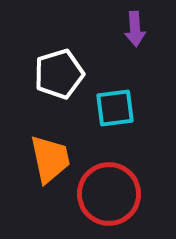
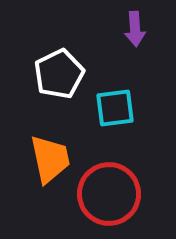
white pentagon: rotated 9 degrees counterclockwise
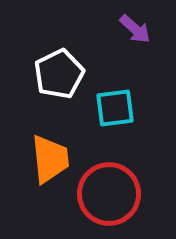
purple arrow: rotated 44 degrees counterclockwise
orange trapezoid: rotated 6 degrees clockwise
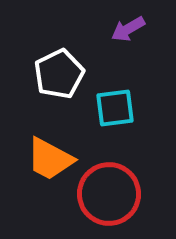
purple arrow: moved 7 px left; rotated 108 degrees clockwise
orange trapezoid: rotated 124 degrees clockwise
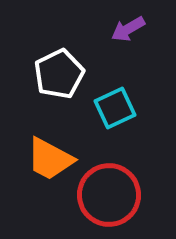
cyan square: rotated 18 degrees counterclockwise
red circle: moved 1 px down
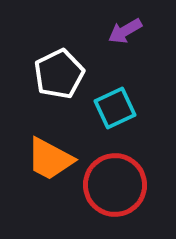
purple arrow: moved 3 px left, 2 px down
red circle: moved 6 px right, 10 px up
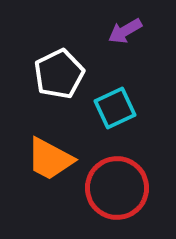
red circle: moved 2 px right, 3 px down
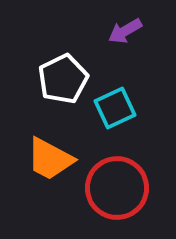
white pentagon: moved 4 px right, 5 px down
